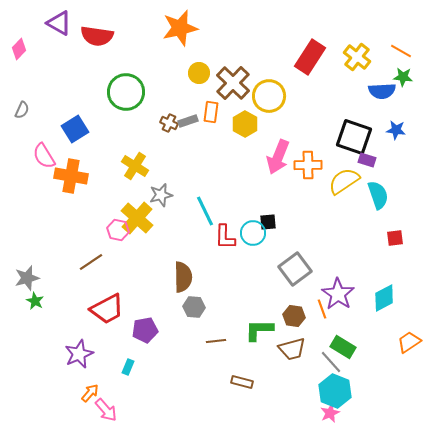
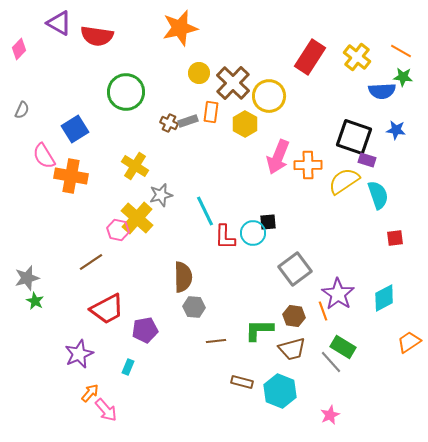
orange line at (322, 309): moved 1 px right, 2 px down
cyan hexagon at (335, 391): moved 55 px left
pink star at (330, 413): moved 2 px down
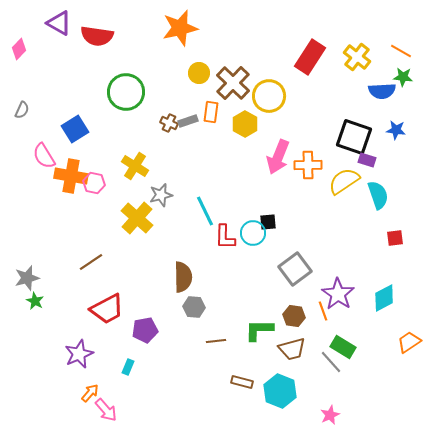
pink hexagon at (118, 230): moved 24 px left, 47 px up
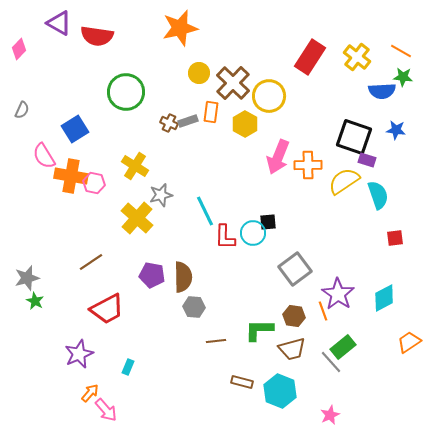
purple pentagon at (145, 330): moved 7 px right, 55 px up; rotated 20 degrees clockwise
green rectangle at (343, 347): rotated 70 degrees counterclockwise
